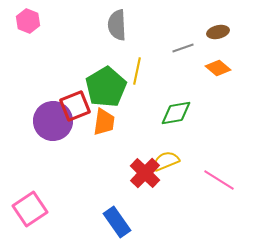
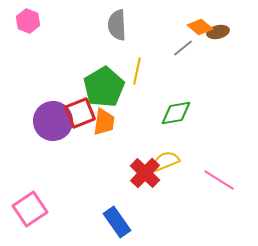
gray line: rotated 20 degrees counterclockwise
orange diamond: moved 18 px left, 41 px up
green pentagon: moved 2 px left
red square: moved 5 px right, 7 px down
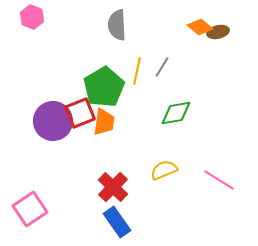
pink hexagon: moved 4 px right, 4 px up
gray line: moved 21 px left, 19 px down; rotated 20 degrees counterclockwise
yellow semicircle: moved 2 px left, 9 px down
red cross: moved 32 px left, 14 px down
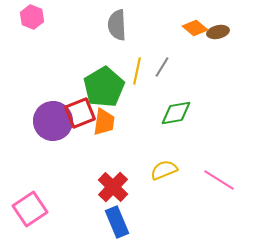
orange diamond: moved 5 px left, 1 px down
blue rectangle: rotated 12 degrees clockwise
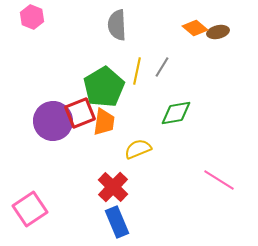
yellow semicircle: moved 26 px left, 21 px up
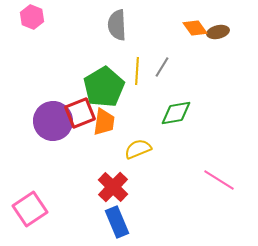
orange diamond: rotated 15 degrees clockwise
yellow line: rotated 8 degrees counterclockwise
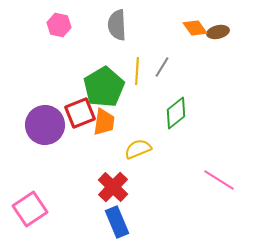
pink hexagon: moved 27 px right, 8 px down; rotated 10 degrees counterclockwise
green diamond: rotated 28 degrees counterclockwise
purple circle: moved 8 px left, 4 px down
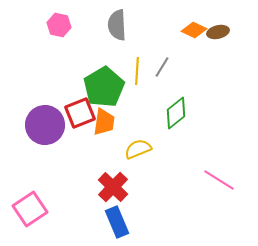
orange diamond: moved 1 px left, 2 px down; rotated 30 degrees counterclockwise
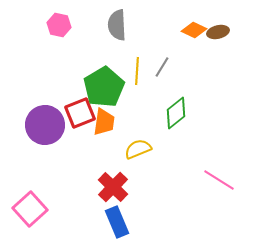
pink square: rotated 8 degrees counterclockwise
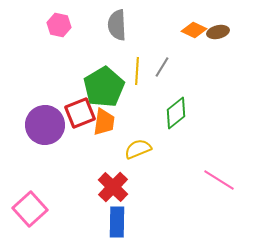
blue rectangle: rotated 24 degrees clockwise
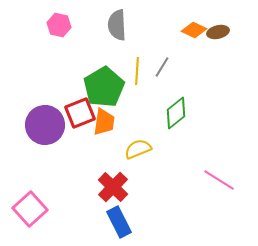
blue rectangle: moved 2 px right; rotated 28 degrees counterclockwise
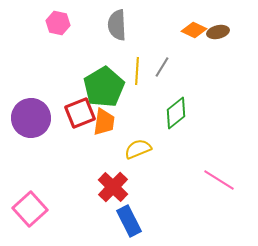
pink hexagon: moved 1 px left, 2 px up
purple circle: moved 14 px left, 7 px up
blue rectangle: moved 10 px right, 1 px up
